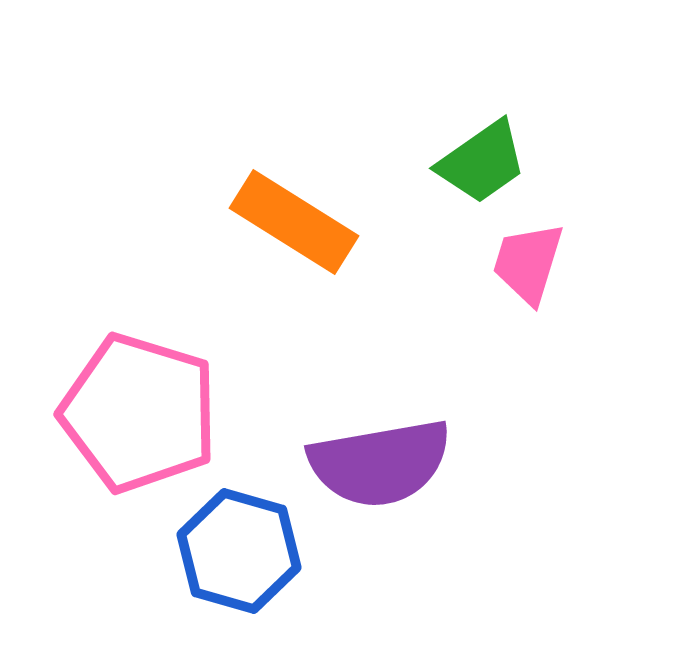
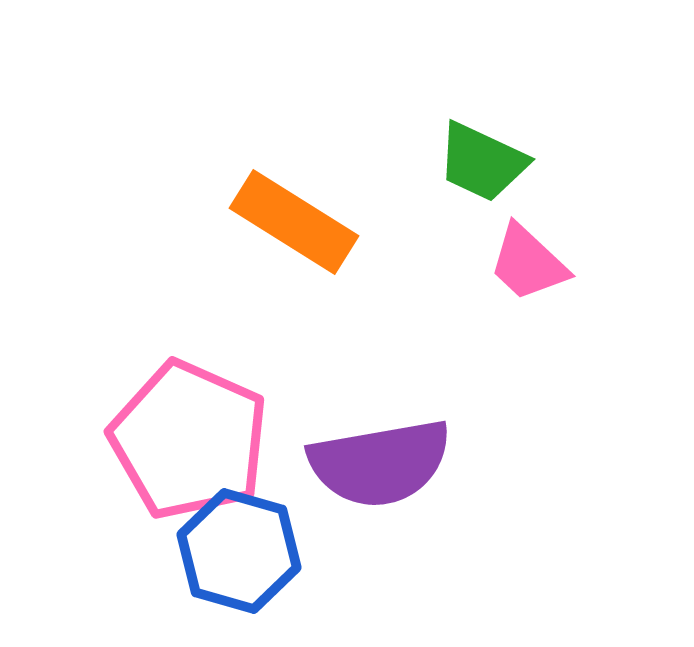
green trapezoid: rotated 60 degrees clockwise
pink trapezoid: rotated 64 degrees counterclockwise
pink pentagon: moved 50 px right, 27 px down; rotated 7 degrees clockwise
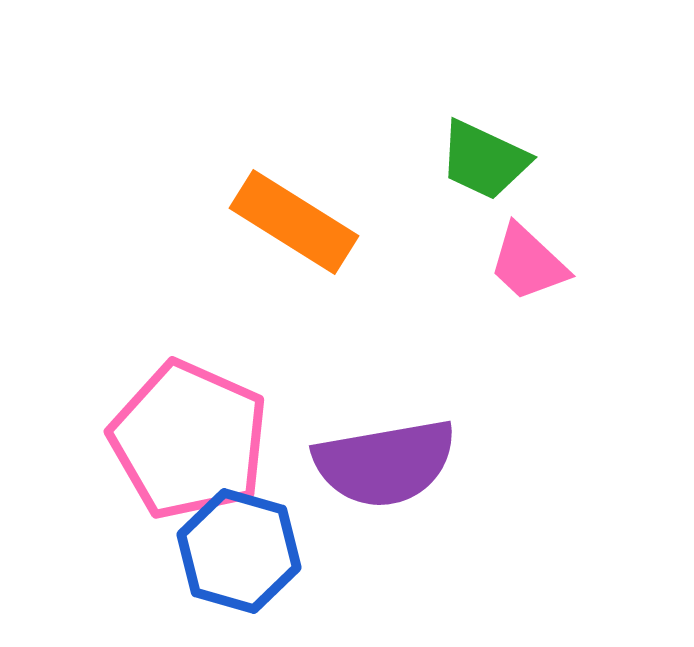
green trapezoid: moved 2 px right, 2 px up
purple semicircle: moved 5 px right
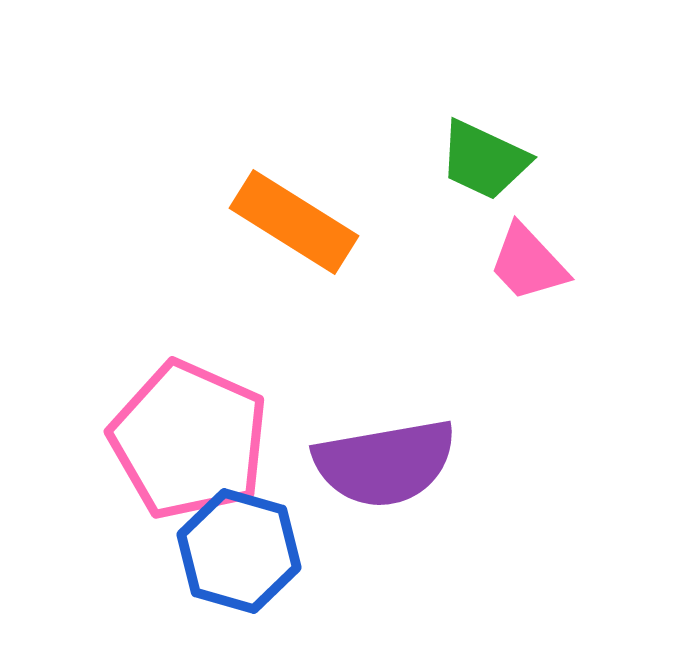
pink trapezoid: rotated 4 degrees clockwise
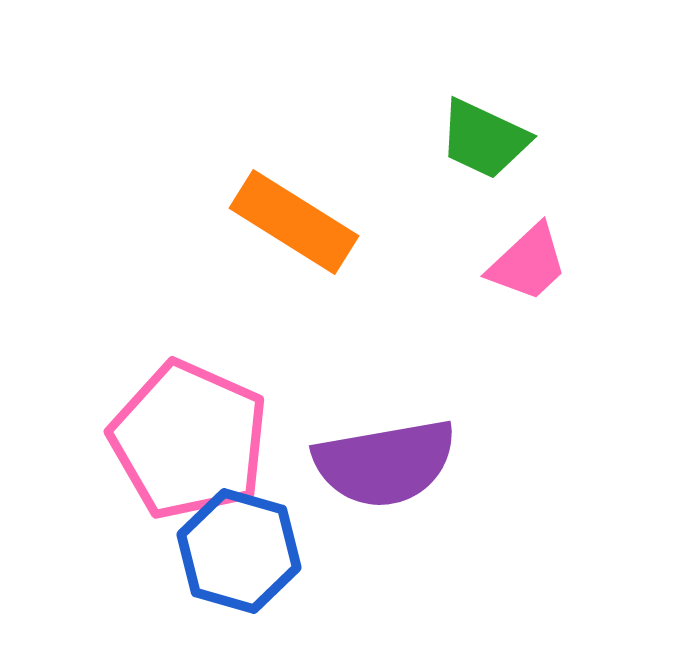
green trapezoid: moved 21 px up
pink trapezoid: rotated 90 degrees counterclockwise
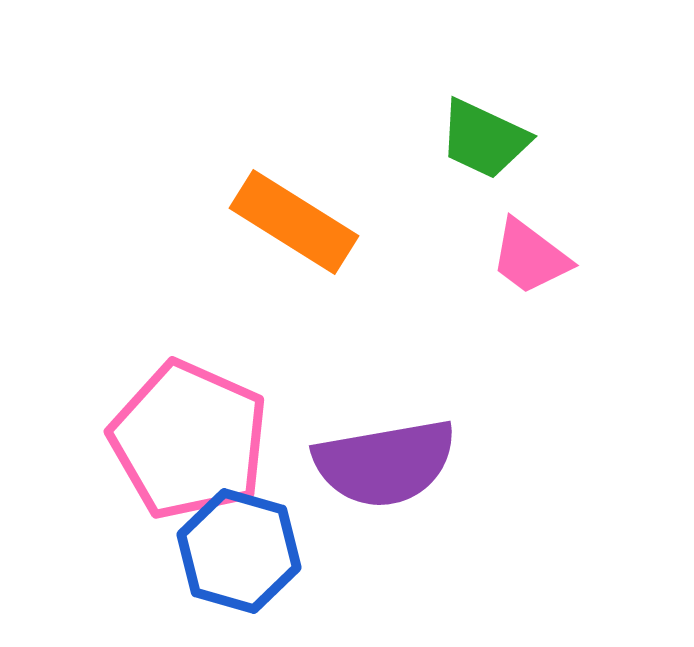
pink trapezoid: moved 2 px right, 6 px up; rotated 80 degrees clockwise
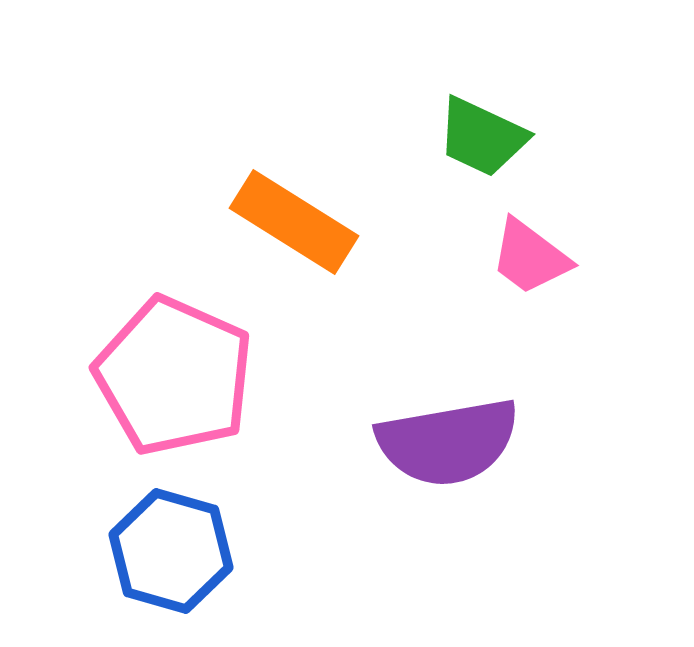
green trapezoid: moved 2 px left, 2 px up
pink pentagon: moved 15 px left, 64 px up
purple semicircle: moved 63 px right, 21 px up
blue hexagon: moved 68 px left
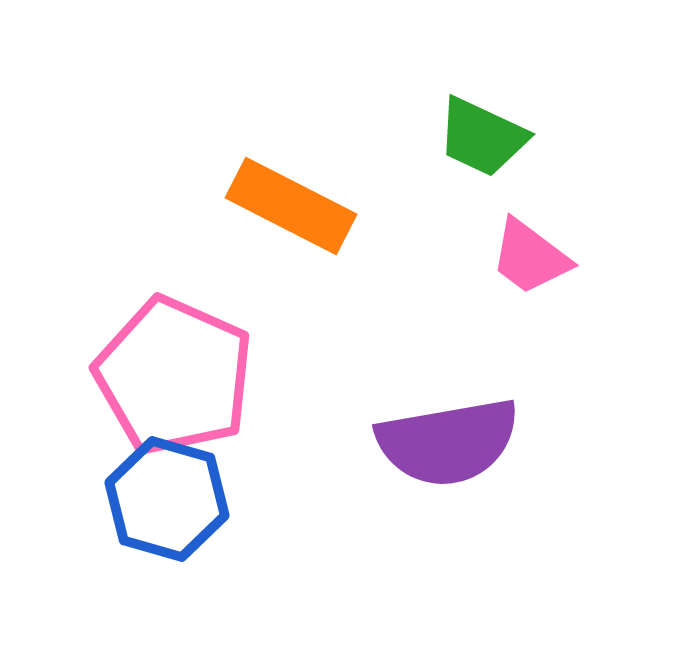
orange rectangle: moved 3 px left, 16 px up; rotated 5 degrees counterclockwise
blue hexagon: moved 4 px left, 52 px up
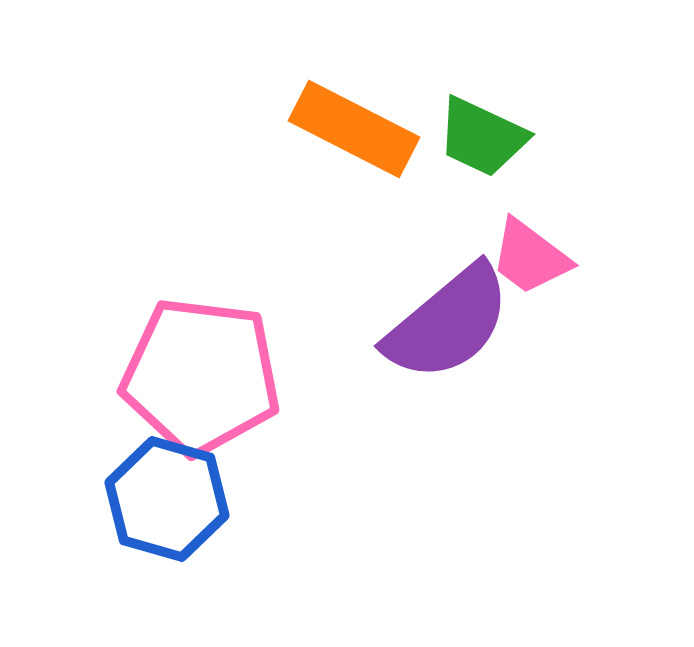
orange rectangle: moved 63 px right, 77 px up
pink pentagon: moved 27 px right; rotated 17 degrees counterclockwise
purple semicircle: moved 119 px up; rotated 30 degrees counterclockwise
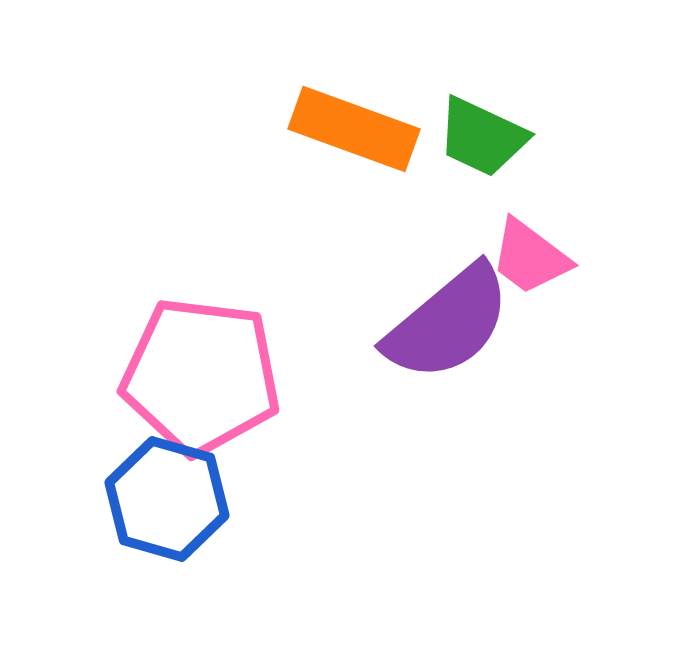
orange rectangle: rotated 7 degrees counterclockwise
